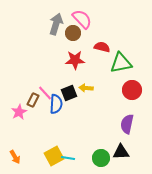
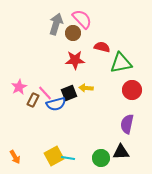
blue semicircle: rotated 72 degrees clockwise
pink star: moved 25 px up
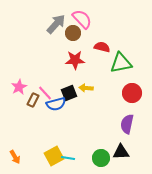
gray arrow: rotated 25 degrees clockwise
red circle: moved 3 px down
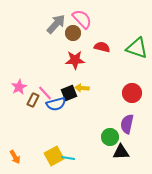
green triangle: moved 16 px right, 15 px up; rotated 30 degrees clockwise
yellow arrow: moved 4 px left
green circle: moved 9 px right, 21 px up
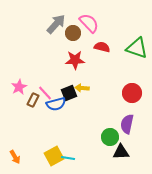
pink semicircle: moved 7 px right, 4 px down
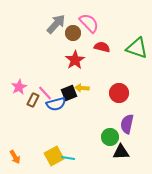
red star: rotated 30 degrees counterclockwise
red circle: moved 13 px left
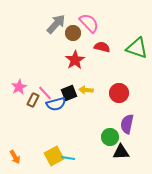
yellow arrow: moved 4 px right, 2 px down
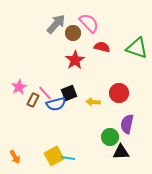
yellow arrow: moved 7 px right, 12 px down
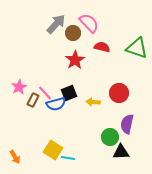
yellow square: moved 1 px left, 6 px up; rotated 30 degrees counterclockwise
